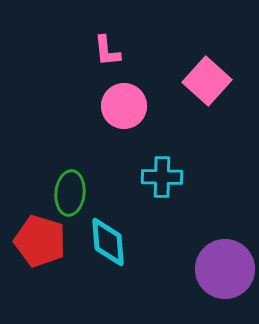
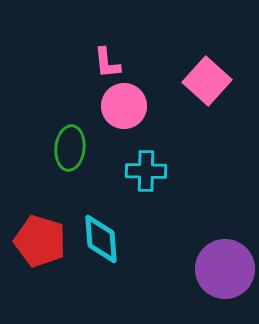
pink L-shape: moved 12 px down
cyan cross: moved 16 px left, 6 px up
green ellipse: moved 45 px up
cyan diamond: moved 7 px left, 3 px up
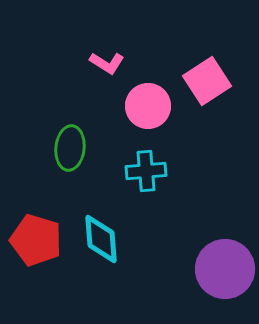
pink L-shape: rotated 52 degrees counterclockwise
pink square: rotated 15 degrees clockwise
pink circle: moved 24 px right
cyan cross: rotated 6 degrees counterclockwise
red pentagon: moved 4 px left, 1 px up
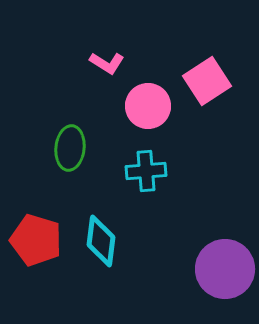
cyan diamond: moved 2 px down; rotated 12 degrees clockwise
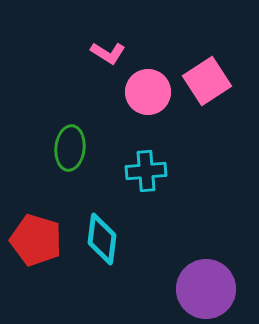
pink L-shape: moved 1 px right, 10 px up
pink circle: moved 14 px up
cyan diamond: moved 1 px right, 2 px up
purple circle: moved 19 px left, 20 px down
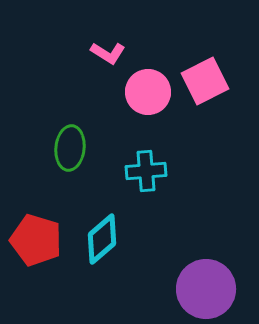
pink square: moved 2 px left; rotated 6 degrees clockwise
cyan diamond: rotated 42 degrees clockwise
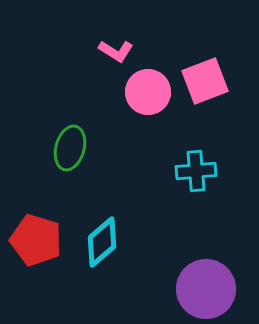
pink L-shape: moved 8 px right, 2 px up
pink square: rotated 6 degrees clockwise
green ellipse: rotated 9 degrees clockwise
cyan cross: moved 50 px right
cyan diamond: moved 3 px down
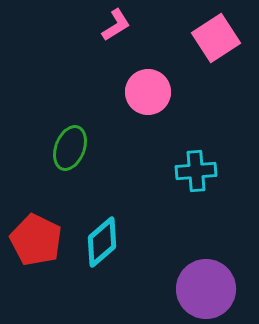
pink L-shape: moved 26 px up; rotated 64 degrees counterclockwise
pink square: moved 11 px right, 43 px up; rotated 12 degrees counterclockwise
green ellipse: rotated 6 degrees clockwise
red pentagon: rotated 9 degrees clockwise
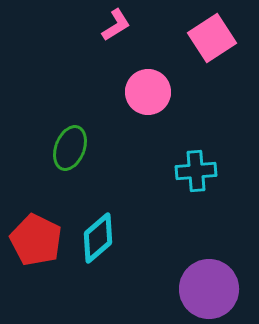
pink square: moved 4 px left
cyan diamond: moved 4 px left, 4 px up
purple circle: moved 3 px right
